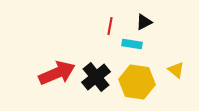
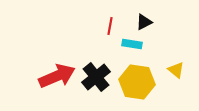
red arrow: moved 3 px down
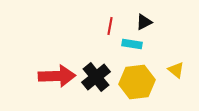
red arrow: rotated 21 degrees clockwise
yellow hexagon: rotated 16 degrees counterclockwise
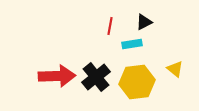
cyan rectangle: rotated 18 degrees counterclockwise
yellow triangle: moved 1 px left, 1 px up
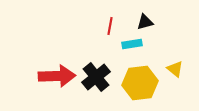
black triangle: moved 1 px right; rotated 12 degrees clockwise
yellow hexagon: moved 3 px right, 1 px down
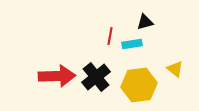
red line: moved 10 px down
yellow hexagon: moved 1 px left, 2 px down
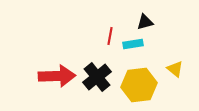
cyan rectangle: moved 1 px right
black cross: moved 1 px right
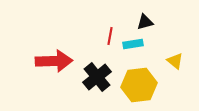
yellow triangle: moved 8 px up
red arrow: moved 3 px left, 15 px up
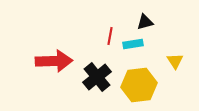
yellow triangle: rotated 18 degrees clockwise
